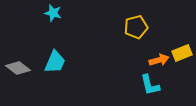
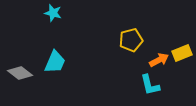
yellow pentagon: moved 5 px left, 13 px down
orange arrow: rotated 12 degrees counterclockwise
gray diamond: moved 2 px right, 5 px down
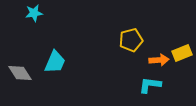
cyan star: moved 19 px left; rotated 24 degrees counterclockwise
orange arrow: rotated 24 degrees clockwise
gray diamond: rotated 20 degrees clockwise
cyan L-shape: rotated 110 degrees clockwise
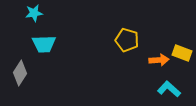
yellow pentagon: moved 4 px left; rotated 30 degrees clockwise
yellow rectangle: rotated 42 degrees clockwise
cyan trapezoid: moved 11 px left, 18 px up; rotated 65 degrees clockwise
gray diamond: rotated 65 degrees clockwise
cyan L-shape: moved 19 px right, 4 px down; rotated 35 degrees clockwise
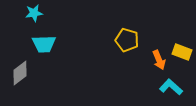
yellow rectangle: moved 1 px up
orange arrow: rotated 72 degrees clockwise
gray diamond: rotated 20 degrees clockwise
cyan L-shape: moved 2 px right, 2 px up
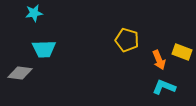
cyan trapezoid: moved 5 px down
gray diamond: rotated 45 degrees clockwise
cyan L-shape: moved 7 px left; rotated 20 degrees counterclockwise
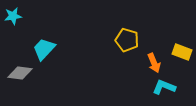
cyan star: moved 21 px left, 3 px down
cyan trapezoid: rotated 135 degrees clockwise
orange arrow: moved 5 px left, 3 px down
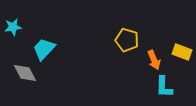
cyan star: moved 11 px down
orange arrow: moved 3 px up
gray diamond: moved 5 px right; rotated 55 degrees clockwise
cyan L-shape: rotated 110 degrees counterclockwise
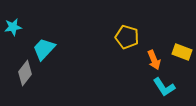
yellow pentagon: moved 3 px up
gray diamond: rotated 65 degrees clockwise
cyan L-shape: rotated 35 degrees counterclockwise
